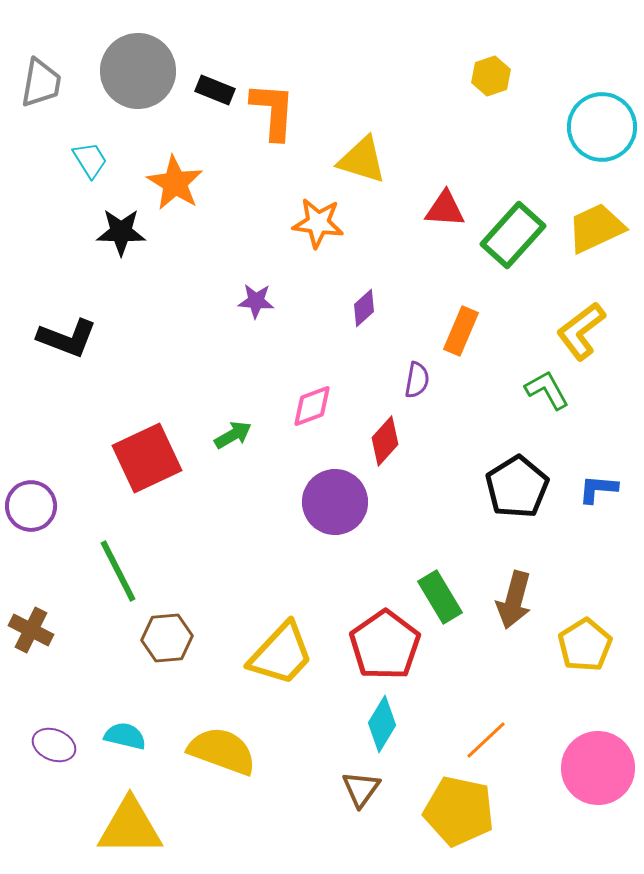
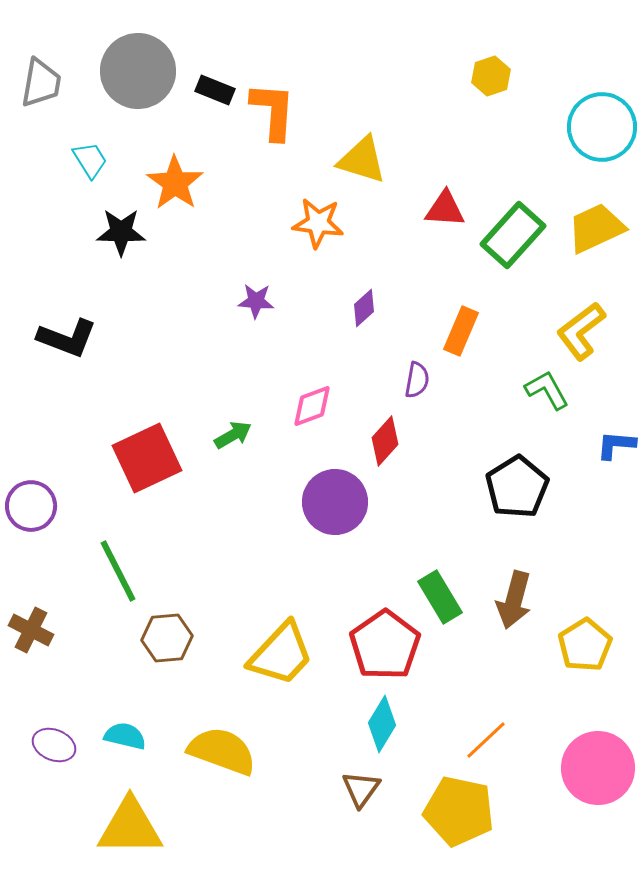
orange star at (175, 183): rotated 4 degrees clockwise
blue L-shape at (598, 489): moved 18 px right, 44 px up
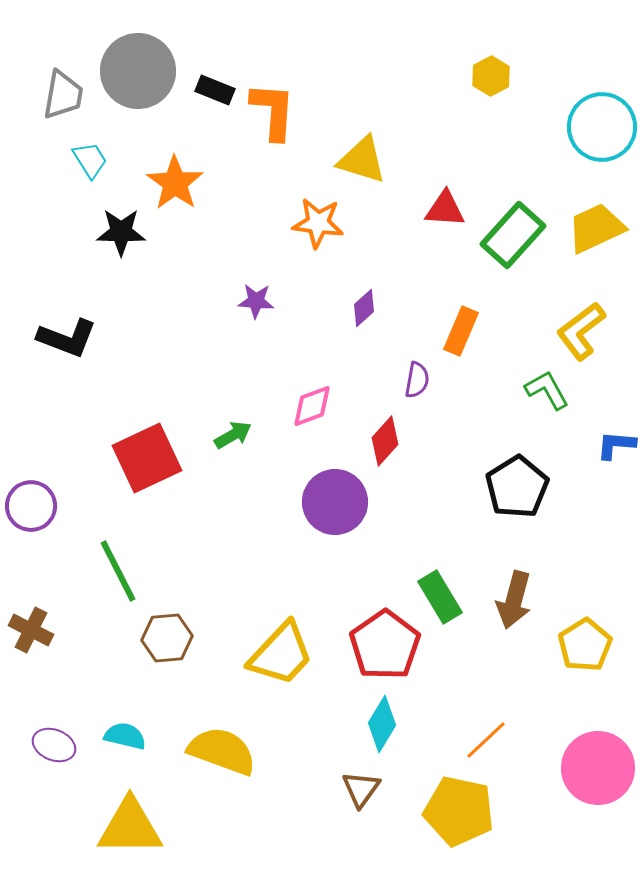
yellow hexagon at (491, 76): rotated 9 degrees counterclockwise
gray trapezoid at (41, 83): moved 22 px right, 12 px down
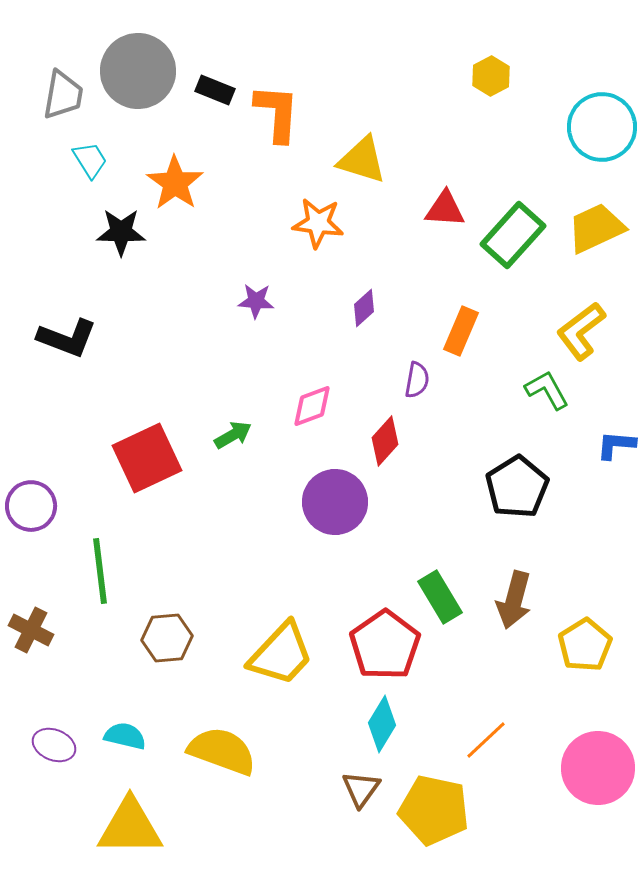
orange L-shape at (273, 111): moved 4 px right, 2 px down
green line at (118, 571): moved 18 px left; rotated 20 degrees clockwise
yellow pentagon at (459, 811): moved 25 px left, 1 px up
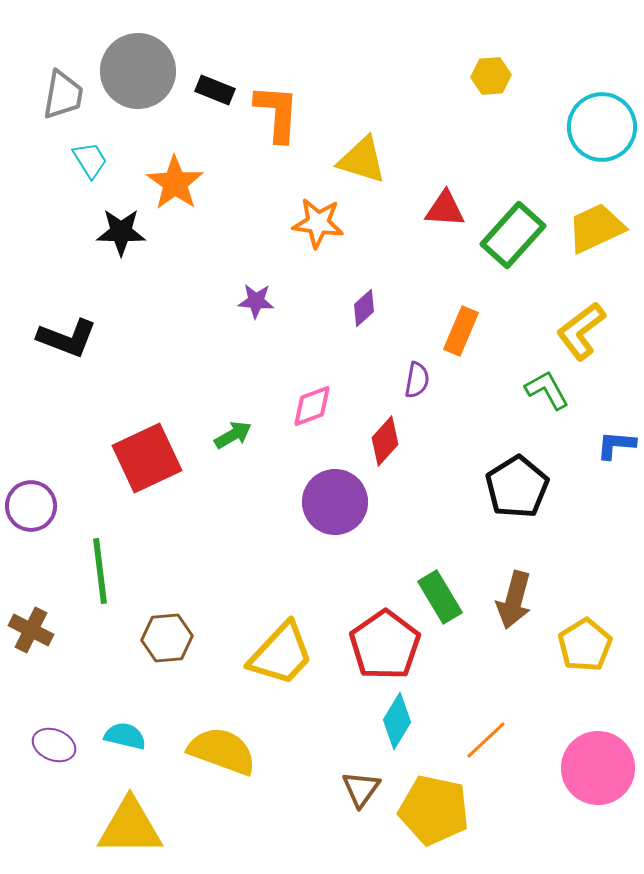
yellow hexagon at (491, 76): rotated 24 degrees clockwise
cyan diamond at (382, 724): moved 15 px right, 3 px up
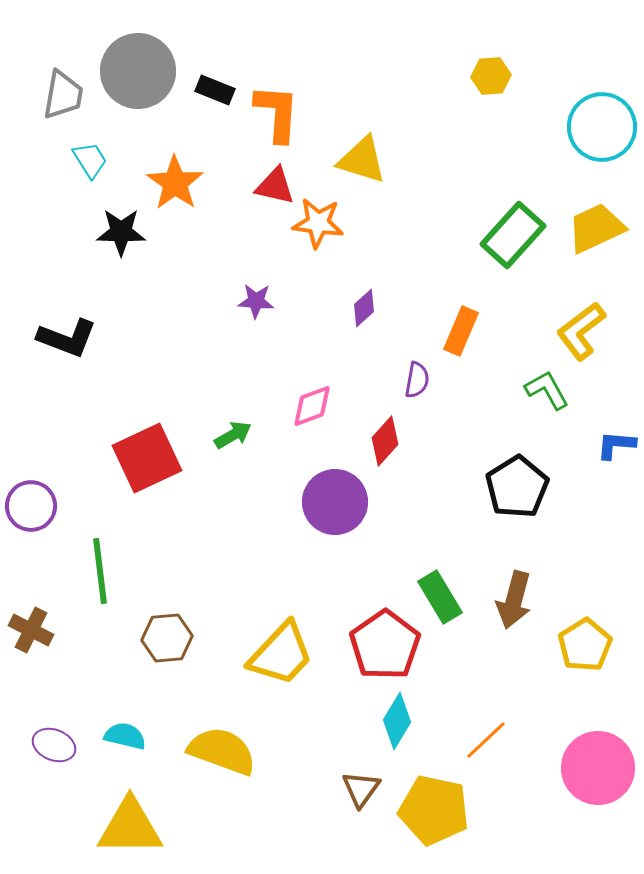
red triangle at (445, 209): moved 170 px left, 23 px up; rotated 9 degrees clockwise
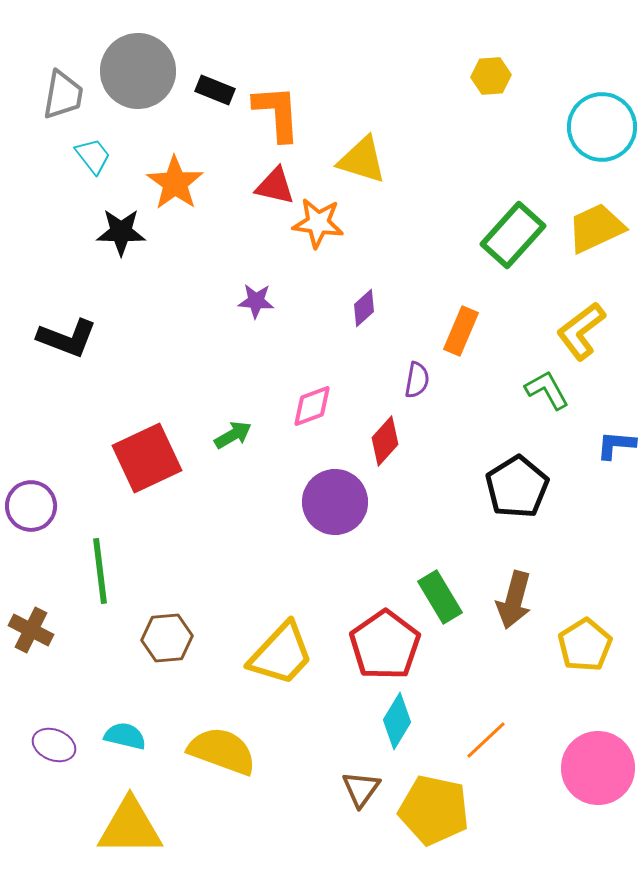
orange L-shape at (277, 113): rotated 8 degrees counterclockwise
cyan trapezoid at (90, 160): moved 3 px right, 4 px up; rotated 6 degrees counterclockwise
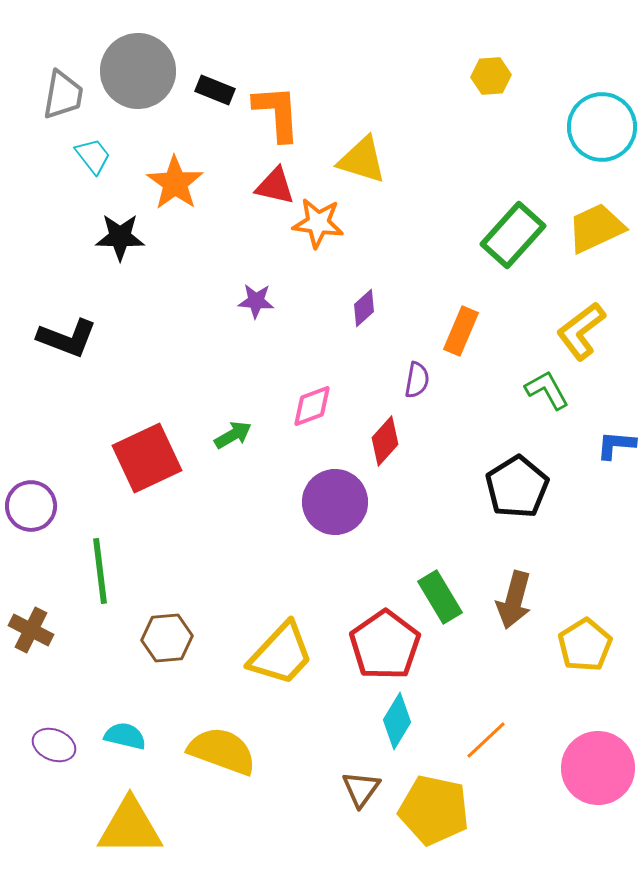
black star at (121, 232): moved 1 px left, 5 px down
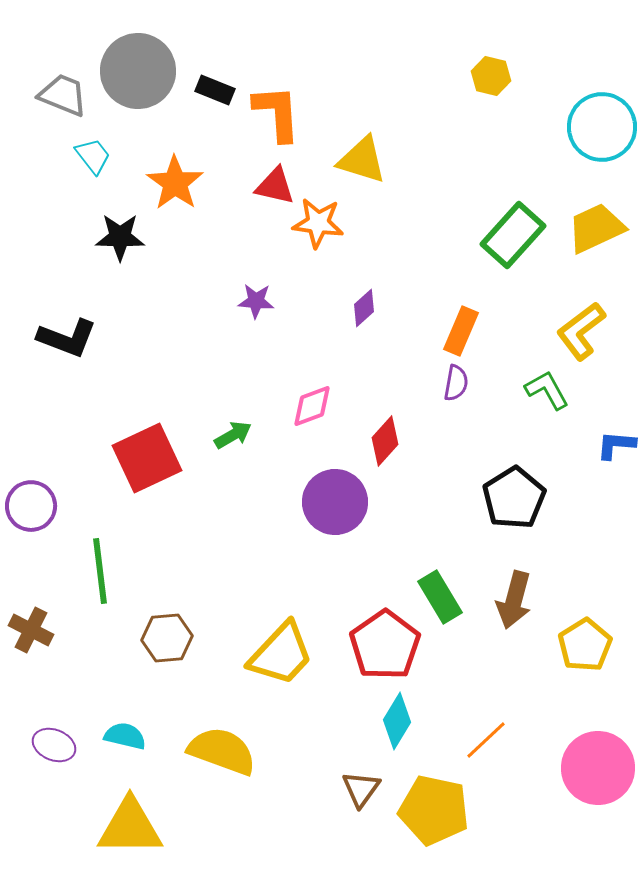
yellow hexagon at (491, 76): rotated 18 degrees clockwise
gray trapezoid at (63, 95): rotated 78 degrees counterclockwise
purple semicircle at (417, 380): moved 39 px right, 3 px down
black pentagon at (517, 487): moved 3 px left, 11 px down
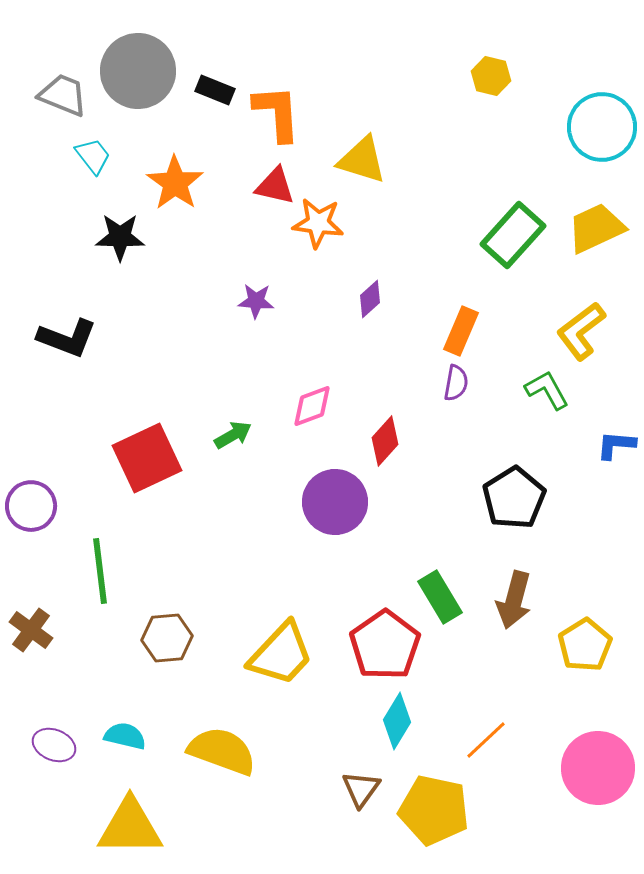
purple diamond at (364, 308): moved 6 px right, 9 px up
brown cross at (31, 630): rotated 9 degrees clockwise
